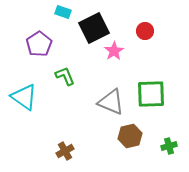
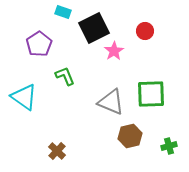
brown cross: moved 8 px left; rotated 18 degrees counterclockwise
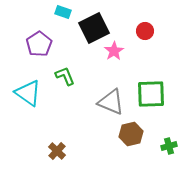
cyan triangle: moved 4 px right, 4 px up
brown hexagon: moved 1 px right, 2 px up
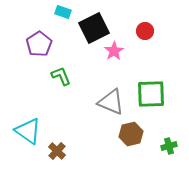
green L-shape: moved 4 px left
cyan triangle: moved 38 px down
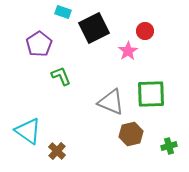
pink star: moved 14 px right
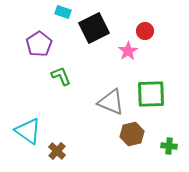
brown hexagon: moved 1 px right
green cross: rotated 21 degrees clockwise
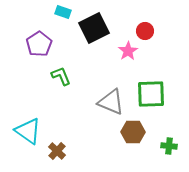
brown hexagon: moved 1 px right, 2 px up; rotated 15 degrees clockwise
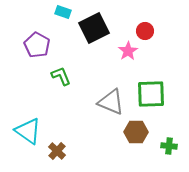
purple pentagon: moved 2 px left, 1 px down; rotated 10 degrees counterclockwise
brown hexagon: moved 3 px right
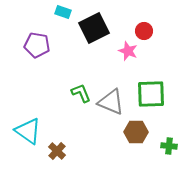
red circle: moved 1 px left
purple pentagon: rotated 20 degrees counterclockwise
pink star: rotated 18 degrees counterclockwise
green L-shape: moved 20 px right, 17 px down
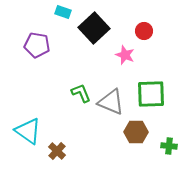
black square: rotated 16 degrees counterclockwise
pink star: moved 3 px left, 4 px down
